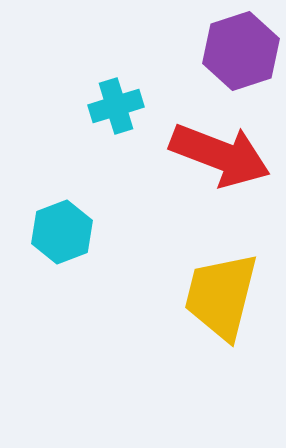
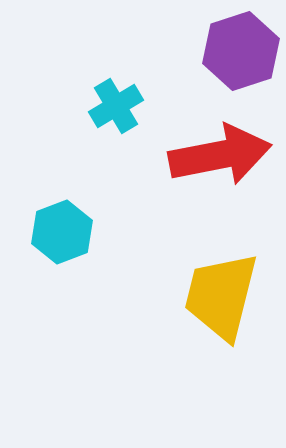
cyan cross: rotated 14 degrees counterclockwise
red arrow: rotated 32 degrees counterclockwise
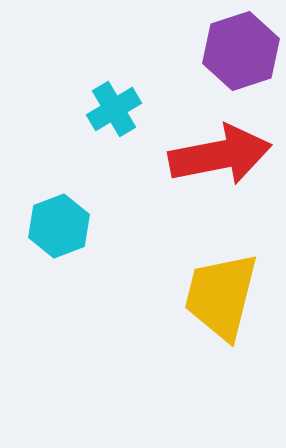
cyan cross: moved 2 px left, 3 px down
cyan hexagon: moved 3 px left, 6 px up
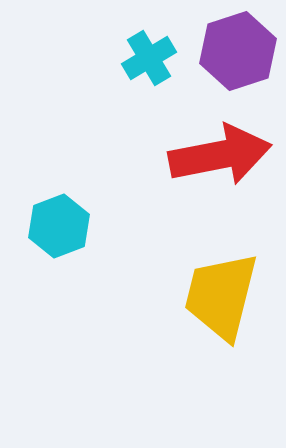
purple hexagon: moved 3 px left
cyan cross: moved 35 px right, 51 px up
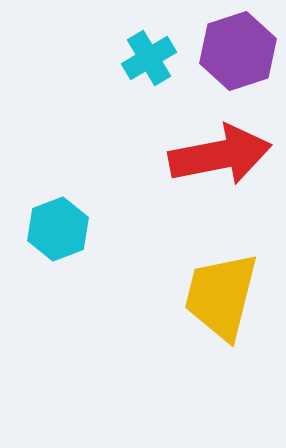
cyan hexagon: moved 1 px left, 3 px down
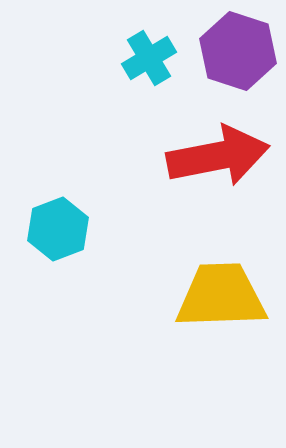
purple hexagon: rotated 24 degrees counterclockwise
red arrow: moved 2 px left, 1 px down
yellow trapezoid: rotated 74 degrees clockwise
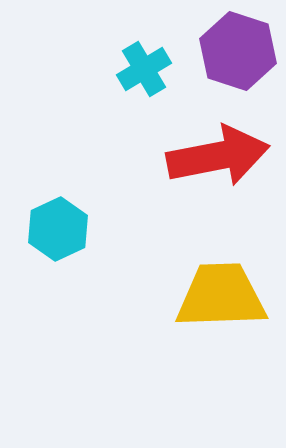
cyan cross: moved 5 px left, 11 px down
cyan hexagon: rotated 4 degrees counterclockwise
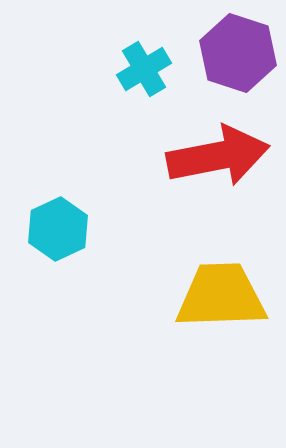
purple hexagon: moved 2 px down
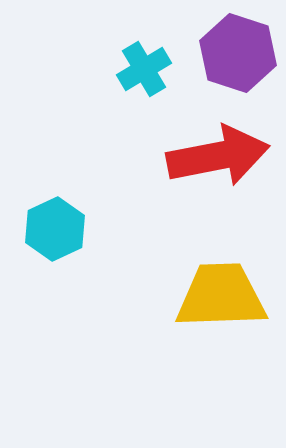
cyan hexagon: moved 3 px left
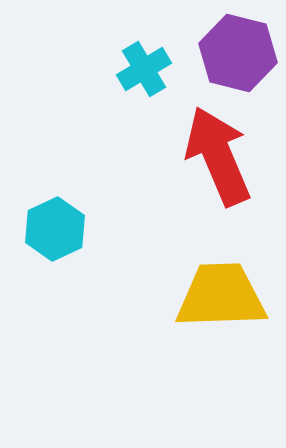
purple hexagon: rotated 4 degrees counterclockwise
red arrow: rotated 102 degrees counterclockwise
